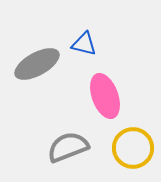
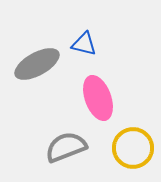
pink ellipse: moved 7 px left, 2 px down
gray semicircle: moved 2 px left
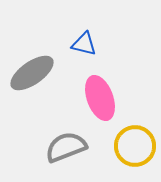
gray ellipse: moved 5 px left, 9 px down; rotated 6 degrees counterclockwise
pink ellipse: moved 2 px right
yellow circle: moved 2 px right, 2 px up
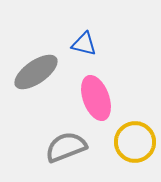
gray ellipse: moved 4 px right, 1 px up
pink ellipse: moved 4 px left
yellow circle: moved 4 px up
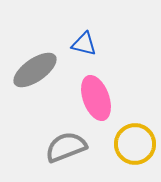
gray ellipse: moved 1 px left, 2 px up
yellow circle: moved 2 px down
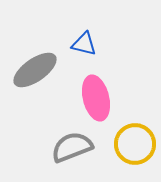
pink ellipse: rotated 6 degrees clockwise
gray semicircle: moved 6 px right
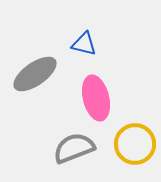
gray ellipse: moved 4 px down
gray semicircle: moved 2 px right, 1 px down
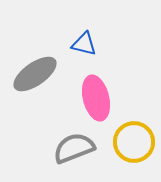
yellow circle: moved 1 px left, 2 px up
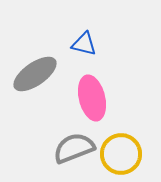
pink ellipse: moved 4 px left
yellow circle: moved 13 px left, 12 px down
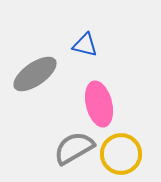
blue triangle: moved 1 px right, 1 px down
pink ellipse: moved 7 px right, 6 px down
gray semicircle: rotated 9 degrees counterclockwise
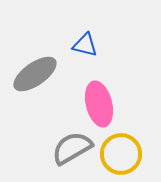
gray semicircle: moved 2 px left
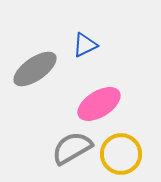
blue triangle: rotated 40 degrees counterclockwise
gray ellipse: moved 5 px up
pink ellipse: rotated 72 degrees clockwise
